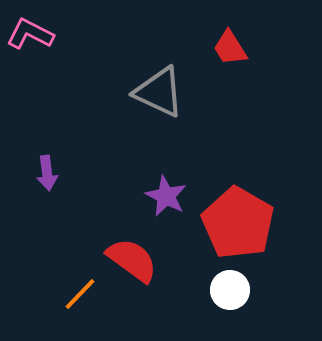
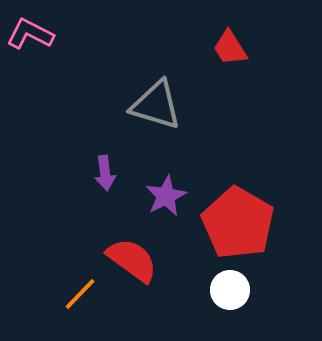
gray triangle: moved 3 px left, 13 px down; rotated 8 degrees counterclockwise
purple arrow: moved 58 px right
purple star: rotated 18 degrees clockwise
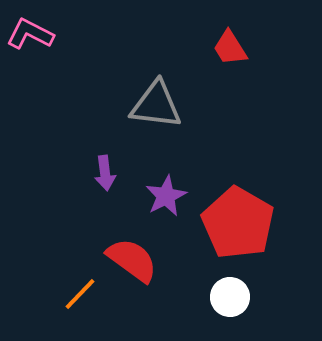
gray triangle: rotated 10 degrees counterclockwise
white circle: moved 7 px down
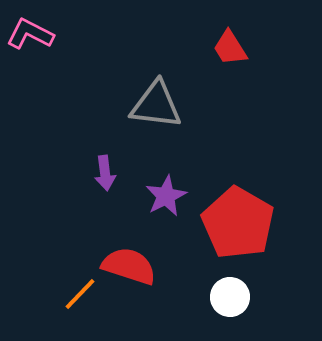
red semicircle: moved 3 px left, 6 px down; rotated 18 degrees counterclockwise
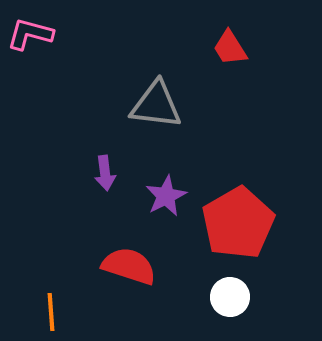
pink L-shape: rotated 12 degrees counterclockwise
red pentagon: rotated 12 degrees clockwise
orange line: moved 29 px left, 18 px down; rotated 48 degrees counterclockwise
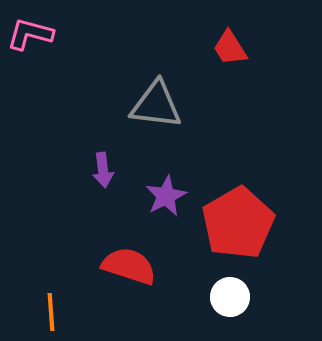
purple arrow: moved 2 px left, 3 px up
